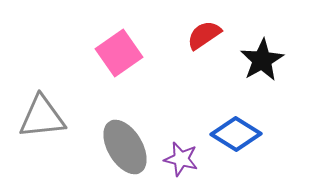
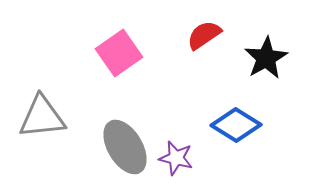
black star: moved 4 px right, 2 px up
blue diamond: moved 9 px up
purple star: moved 5 px left, 1 px up
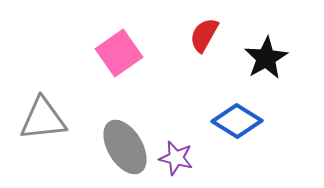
red semicircle: rotated 27 degrees counterclockwise
gray triangle: moved 1 px right, 2 px down
blue diamond: moved 1 px right, 4 px up
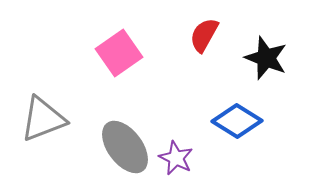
black star: rotated 21 degrees counterclockwise
gray triangle: rotated 15 degrees counterclockwise
gray ellipse: rotated 6 degrees counterclockwise
purple star: rotated 12 degrees clockwise
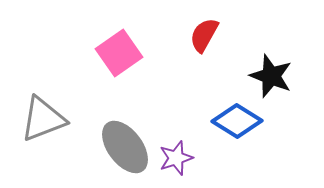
black star: moved 5 px right, 18 px down
purple star: rotated 28 degrees clockwise
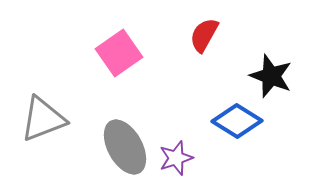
gray ellipse: rotated 8 degrees clockwise
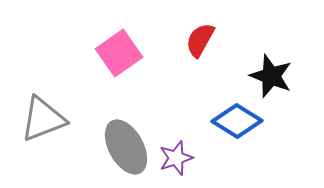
red semicircle: moved 4 px left, 5 px down
gray ellipse: moved 1 px right
